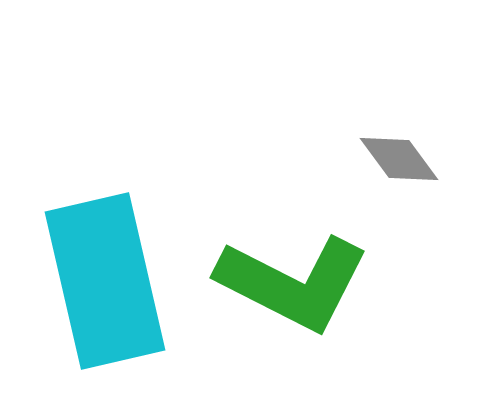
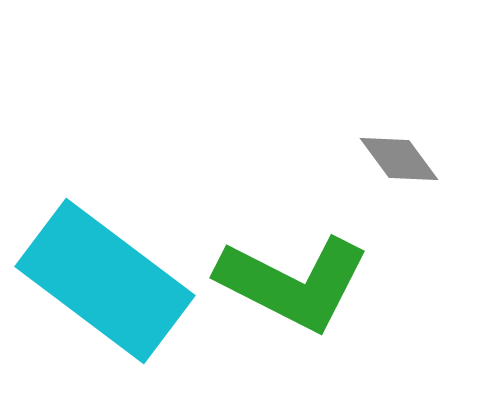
cyan rectangle: rotated 40 degrees counterclockwise
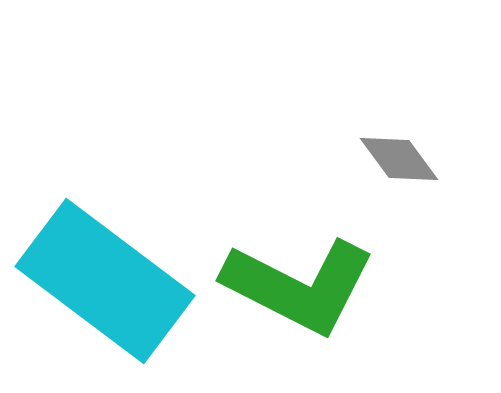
green L-shape: moved 6 px right, 3 px down
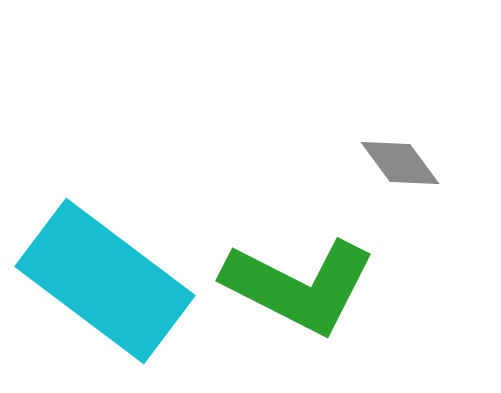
gray diamond: moved 1 px right, 4 px down
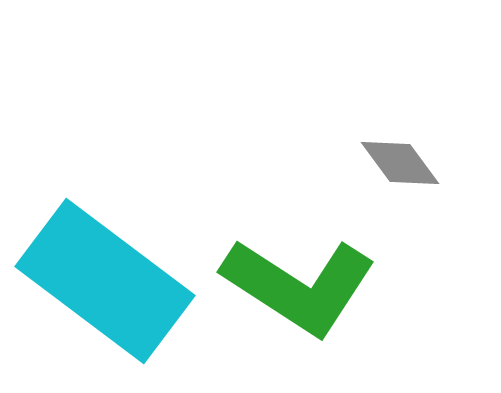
green L-shape: rotated 6 degrees clockwise
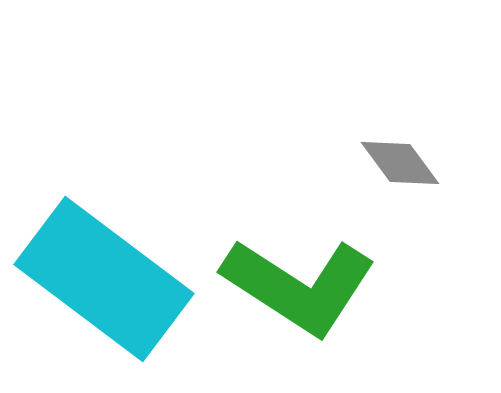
cyan rectangle: moved 1 px left, 2 px up
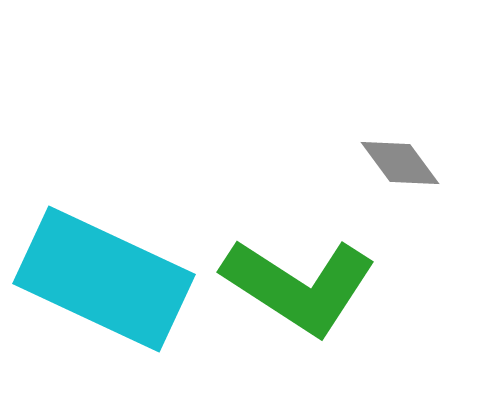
cyan rectangle: rotated 12 degrees counterclockwise
